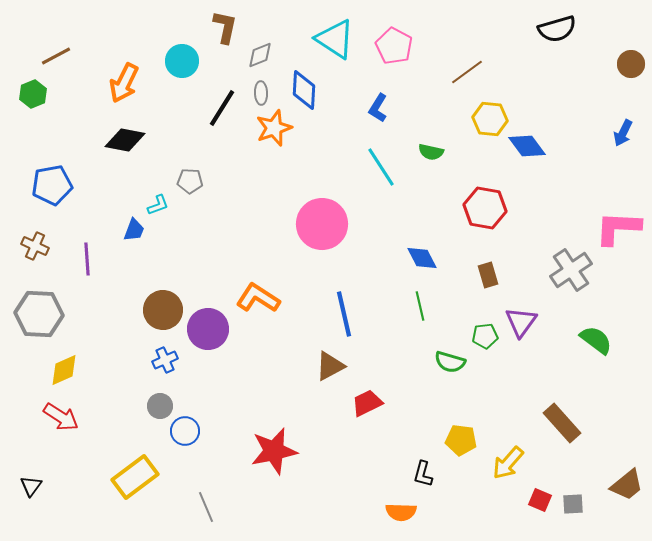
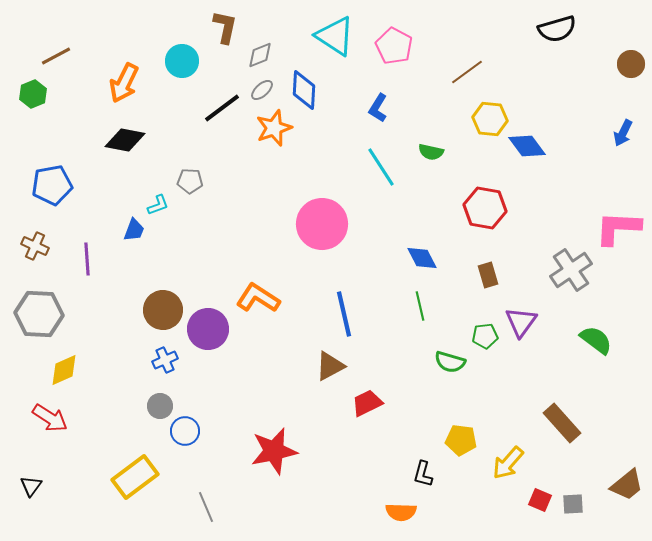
cyan triangle at (335, 39): moved 3 px up
gray ellipse at (261, 93): moved 1 px right, 3 px up; rotated 50 degrees clockwise
black line at (222, 108): rotated 21 degrees clockwise
red arrow at (61, 417): moved 11 px left, 1 px down
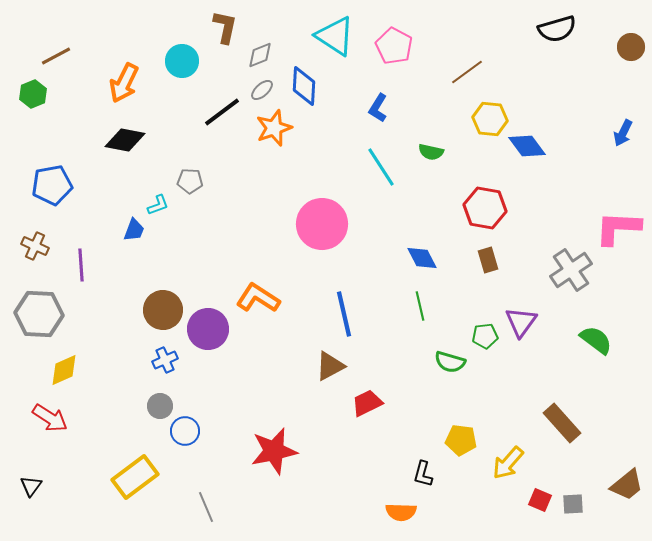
brown circle at (631, 64): moved 17 px up
blue diamond at (304, 90): moved 4 px up
black line at (222, 108): moved 4 px down
purple line at (87, 259): moved 6 px left, 6 px down
brown rectangle at (488, 275): moved 15 px up
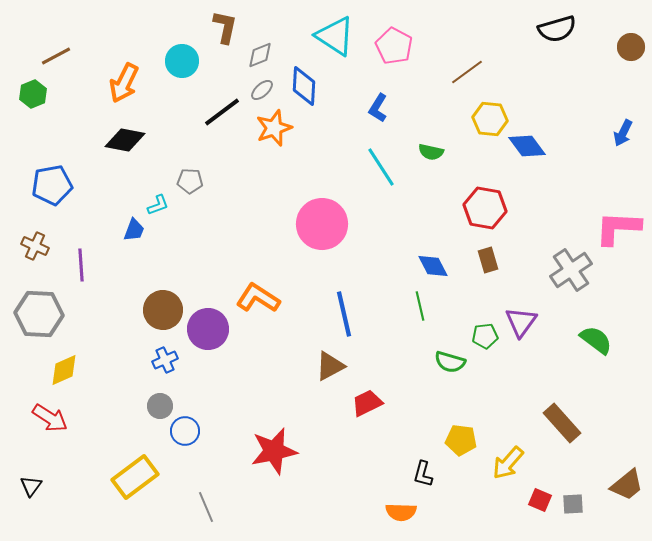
blue diamond at (422, 258): moved 11 px right, 8 px down
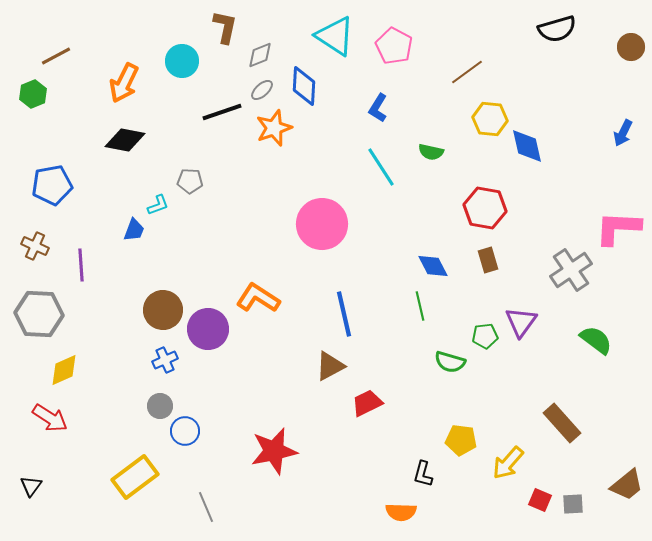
black line at (222, 112): rotated 18 degrees clockwise
blue diamond at (527, 146): rotated 24 degrees clockwise
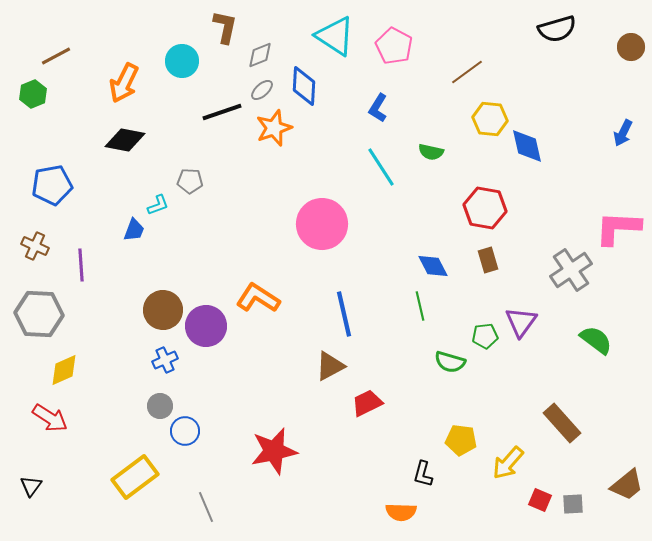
purple circle at (208, 329): moved 2 px left, 3 px up
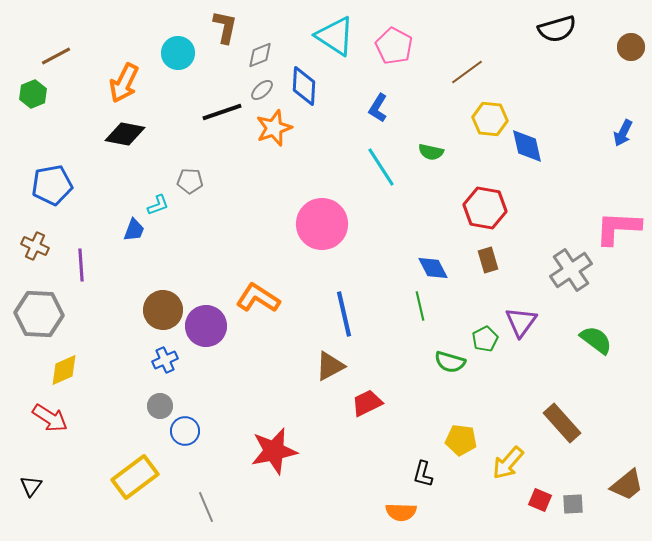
cyan circle at (182, 61): moved 4 px left, 8 px up
black diamond at (125, 140): moved 6 px up
blue diamond at (433, 266): moved 2 px down
green pentagon at (485, 336): moved 3 px down; rotated 20 degrees counterclockwise
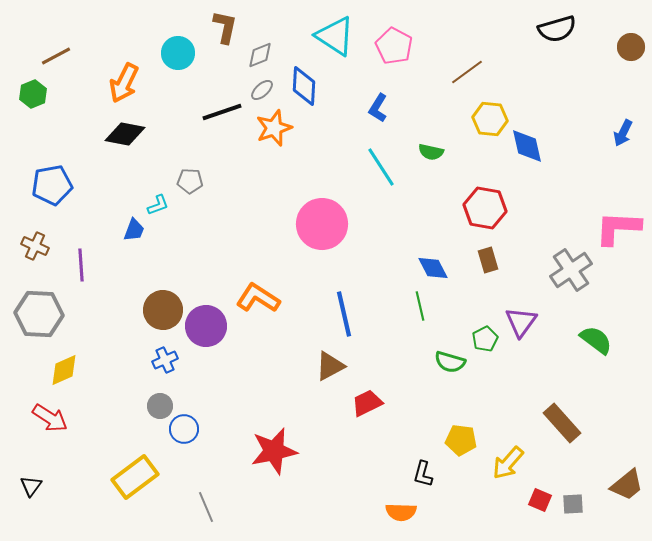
blue circle at (185, 431): moved 1 px left, 2 px up
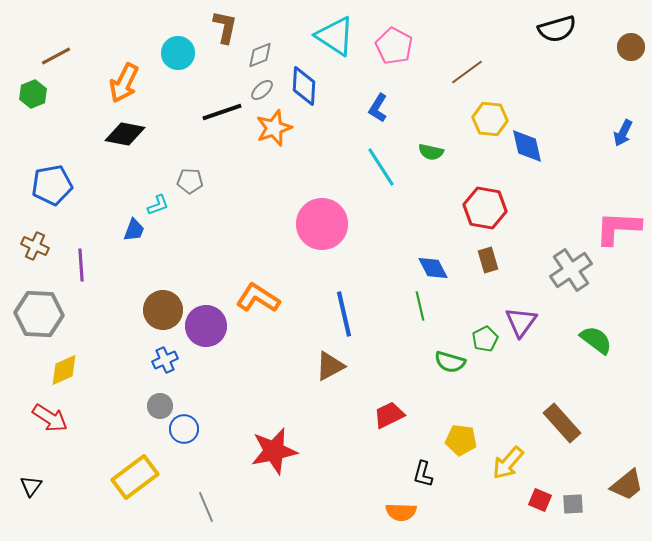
red trapezoid at (367, 403): moved 22 px right, 12 px down
